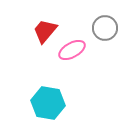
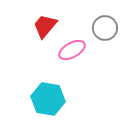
red trapezoid: moved 5 px up
cyan hexagon: moved 4 px up
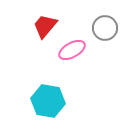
cyan hexagon: moved 2 px down
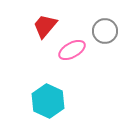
gray circle: moved 3 px down
cyan hexagon: rotated 16 degrees clockwise
